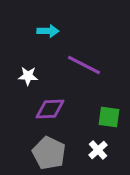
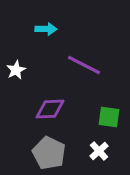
cyan arrow: moved 2 px left, 2 px up
white star: moved 12 px left, 6 px up; rotated 30 degrees counterclockwise
white cross: moved 1 px right, 1 px down
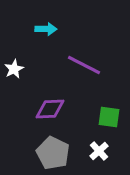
white star: moved 2 px left, 1 px up
gray pentagon: moved 4 px right
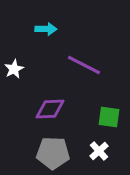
gray pentagon: rotated 24 degrees counterclockwise
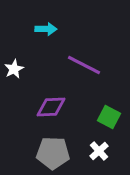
purple diamond: moved 1 px right, 2 px up
green square: rotated 20 degrees clockwise
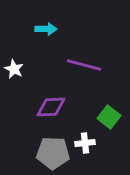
purple line: rotated 12 degrees counterclockwise
white star: rotated 18 degrees counterclockwise
green square: rotated 10 degrees clockwise
white cross: moved 14 px left, 8 px up; rotated 36 degrees clockwise
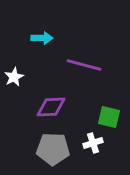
cyan arrow: moved 4 px left, 9 px down
white star: moved 8 px down; rotated 18 degrees clockwise
green square: rotated 25 degrees counterclockwise
white cross: moved 8 px right; rotated 12 degrees counterclockwise
gray pentagon: moved 4 px up
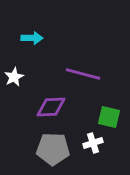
cyan arrow: moved 10 px left
purple line: moved 1 px left, 9 px down
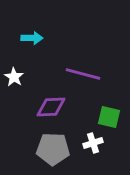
white star: rotated 12 degrees counterclockwise
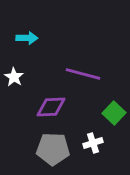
cyan arrow: moved 5 px left
green square: moved 5 px right, 4 px up; rotated 30 degrees clockwise
